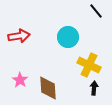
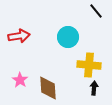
yellow cross: rotated 20 degrees counterclockwise
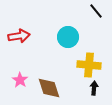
brown diamond: moved 1 px right; rotated 15 degrees counterclockwise
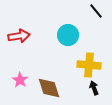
cyan circle: moved 2 px up
black arrow: rotated 24 degrees counterclockwise
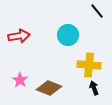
black line: moved 1 px right
brown diamond: rotated 50 degrees counterclockwise
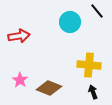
cyan circle: moved 2 px right, 13 px up
black arrow: moved 1 px left, 4 px down
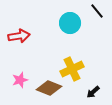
cyan circle: moved 1 px down
yellow cross: moved 17 px left, 4 px down; rotated 30 degrees counterclockwise
pink star: rotated 21 degrees clockwise
black arrow: rotated 112 degrees counterclockwise
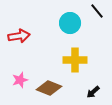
yellow cross: moved 3 px right, 9 px up; rotated 25 degrees clockwise
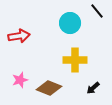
black arrow: moved 4 px up
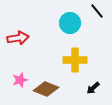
red arrow: moved 1 px left, 2 px down
brown diamond: moved 3 px left, 1 px down
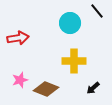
yellow cross: moved 1 px left, 1 px down
